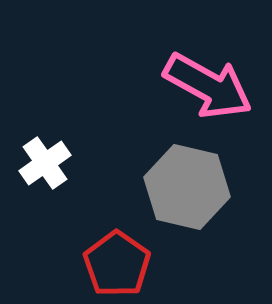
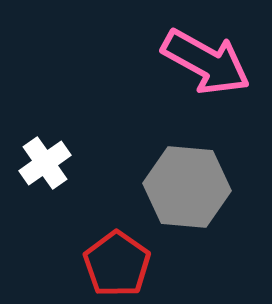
pink arrow: moved 2 px left, 24 px up
gray hexagon: rotated 8 degrees counterclockwise
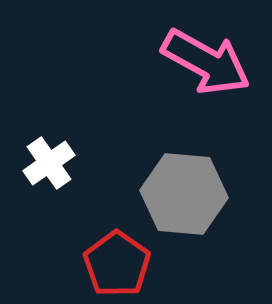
white cross: moved 4 px right
gray hexagon: moved 3 px left, 7 px down
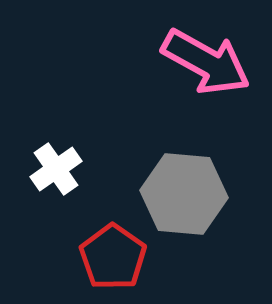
white cross: moved 7 px right, 6 px down
red pentagon: moved 4 px left, 7 px up
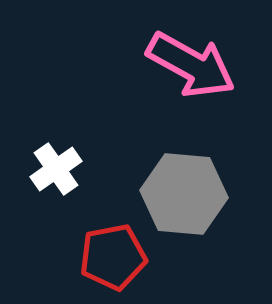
pink arrow: moved 15 px left, 3 px down
red pentagon: rotated 26 degrees clockwise
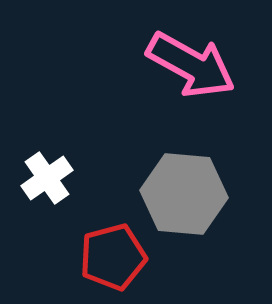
white cross: moved 9 px left, 9 px down
red pentagon: rotated 4 degrees counterclockwise
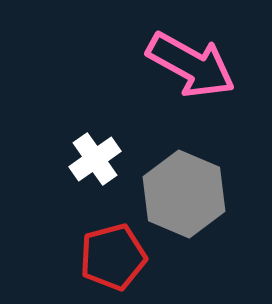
white cross: moved 48 px right, 19 px up
gray hexagon: rotated 18 degrees clockwise
